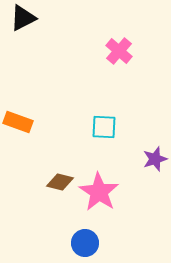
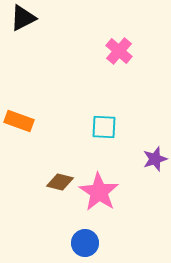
orange rectangle: moved 1 px right, 1 px up
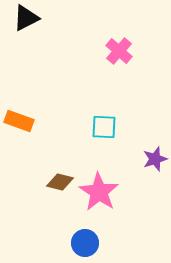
black triangle: moved 3 px right
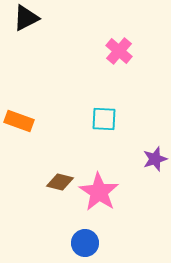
cyan square: moved 8 px up
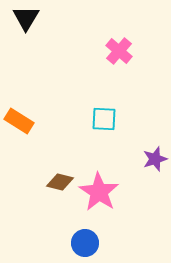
black triangle: rotated 32 degrees counterclockwise
orange rectangle: rotated 12 degrees clockwise
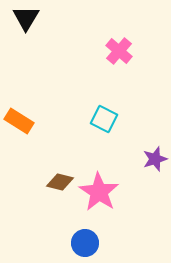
cyan square: rotated 24 degrees clockwise
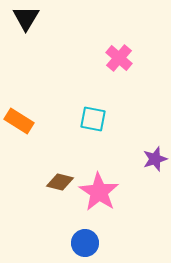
pink cross: moved 7 px down
cyan square: moved 11 px left; rotated 16 degrees counterclockwise
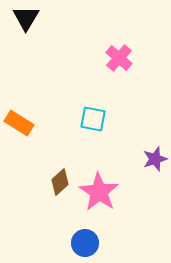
orange rectangle: moved 2 px down
brown diamond: rotated 56 degrees counterclockwise
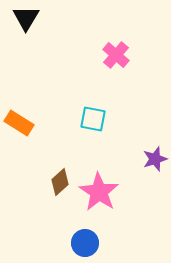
pink cross: moved 3 px left, 3 px up
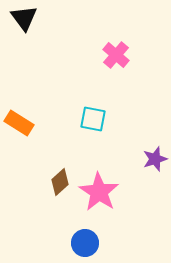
black triangle: moved 2 px left; rotated 8 degrees counterclockwise
